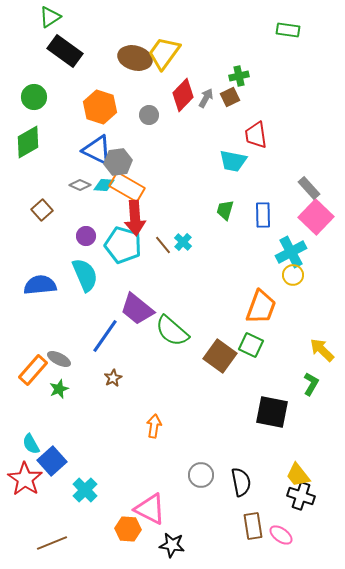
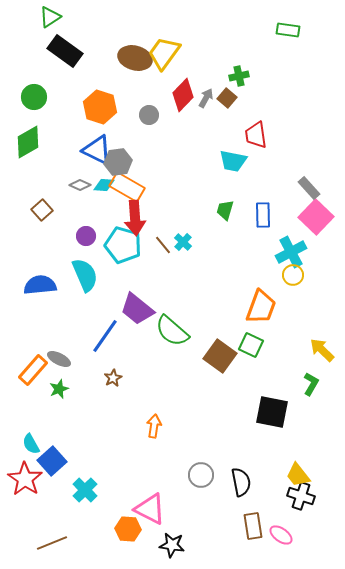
brown square at (230, 97): moved 3 px left, 1 px down; rotated 24 degrees counterclockwise
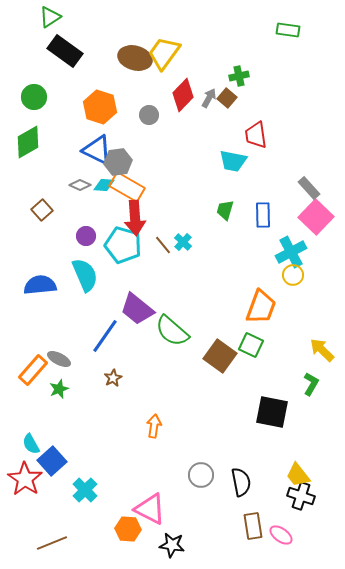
gray arrow at (206, 98): moved 3 px right
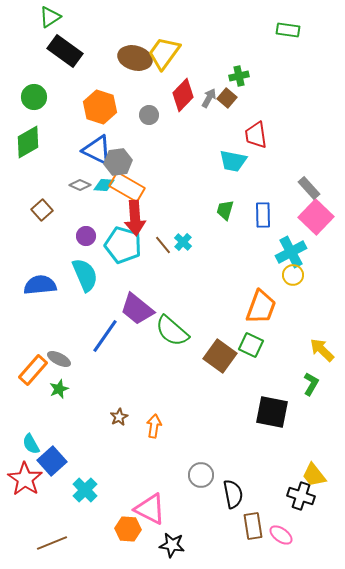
brown star at (113, 378): moved 6 px right, 39 px down
yellow trapezoid at (298, 475): moved 16 px right
black semicircle at (241, 482): moved 8 px left, 12 px down
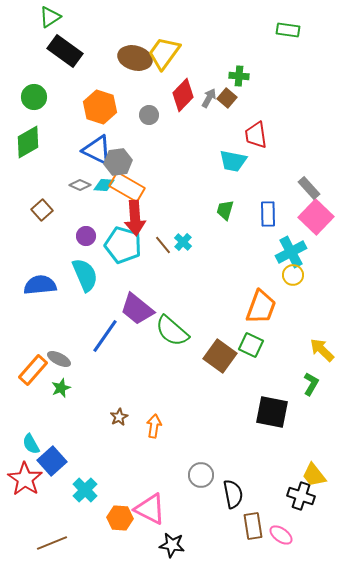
green cross at (239, 76): rotated 18 degrees clockwise
blue rectangle at (263, 215): moved 5 px right, 1 px up
green star at (59, 389): moved 2 px right, 1 px up
orange hexagon at (128, 529): moved 8 px left, 11 px up
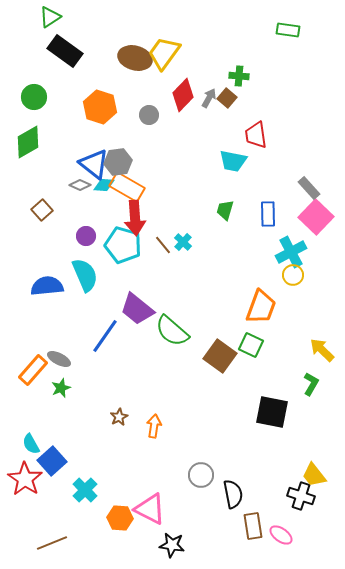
blue triangle at (97, 150): moved 3 px left, 14 px down; rotated 12 degrees clockwise
blue semicircle at (40, 285): moved 7 px right, 1 px down
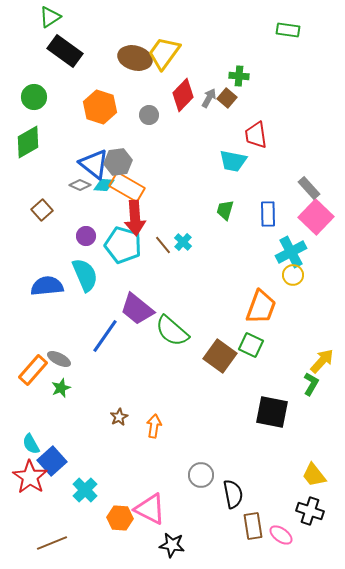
yellow arrow at (322, 350): moved 11 px down; rotated 88 degrees clockwise
red star at (25, 479): moved 5 px right, 2 px up
black cross at (301, 496): moved 9 px right, 15 px down
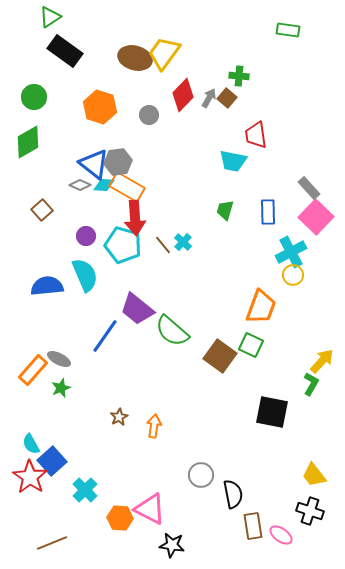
blue rectangle at (268, 214): moved 2 px up
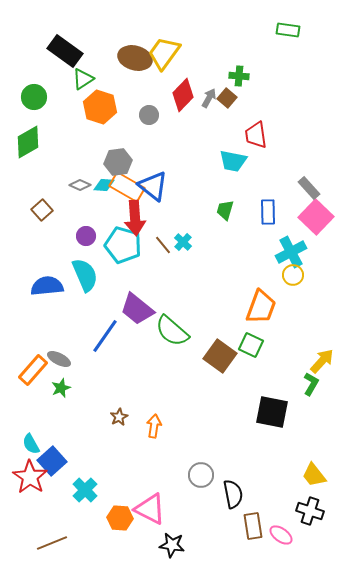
green triangle at (50, 17): moved 33 px right, 62 px down
blue triangle at (94, 164): moved 59 px right, 22 px down
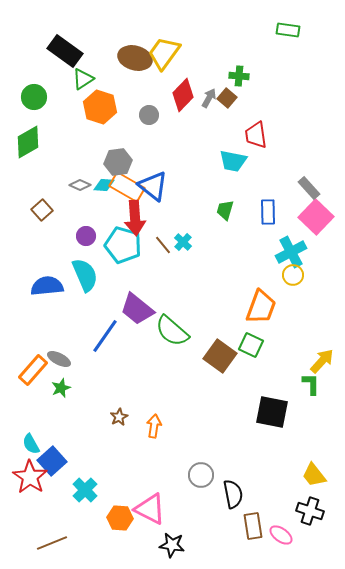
green L-shape at (311, 384): rotated 30 degrees counterclockwise
